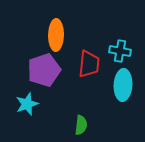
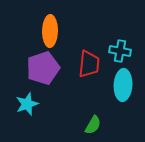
orange ellipse: moved 6 px left, 4 px up
purple pentagon: moved 1 px left, 2 px up
green semicircle: moved 12 px right; rotated 24 degrees clockwise
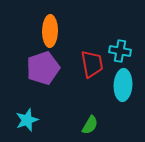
red trapezoid: moved 3 px right; rotated 16 degrees counterclockwise
cyan star: moved 16 px down
green semicircle: moved 3 px left
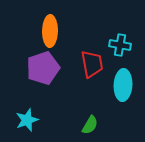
cyan cross: moved 6 px up
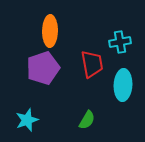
cyan cross: moved 3 px up; rotated 20 degrees counterclockwise
green semicircle: moved 3 px left, 5 px up
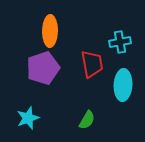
cyan star: moved 1 px right, 2 px up
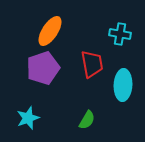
orange ellipse: rotated 32 degrees clockwise
cyan cross: moved 8 px up; rotated 20 degrees clockwise
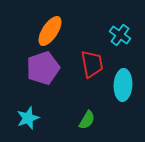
cyan cross: moved 1 px down; rotated 25 degrees clockwise
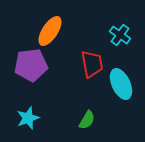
purple pentagon: moved 12 px left, 3 px up; rotated 12 degrees clockwise
cyan ellipse: moved 2 px left, 1 px up; rotated 28 degrees counterclockwise
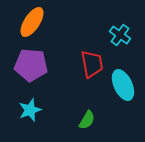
orange ellipse: moved 18 px left, 9 px up
purple pentagon: rotated 12 degrees clockwise
cyan ellipse: moved 2 px right, 1 px down
cyan star: moved 2 px right, 8 px up
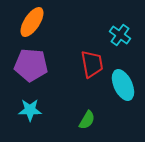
cyan star: rotated 20 degrees clockwise
